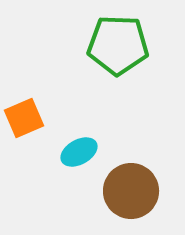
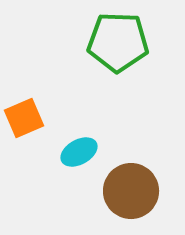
green pentagon: moved 3 px up
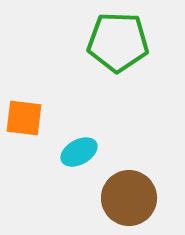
orange square: rotated 30 degrees clockwise
brown circle: moved 2 px left, 7 px down
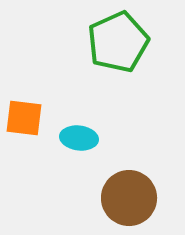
green pentagon: rotated 26 degrees counterclockwise
cyan ellipse: moved 14 px up; rotated 36 degrees clockwise
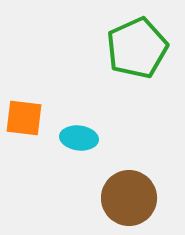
green pentagon: moved 19 px right, 6 px down
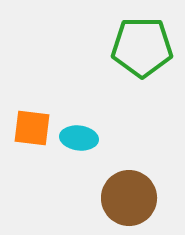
green pentagon: moved 5 px right, 1 px up; rotated 24 degrees clockwise
orange square: moved 8 px right, 10 px down
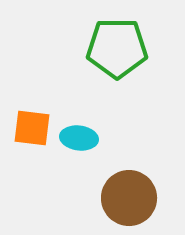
green pentagon: moved 25 px left, 1 px down
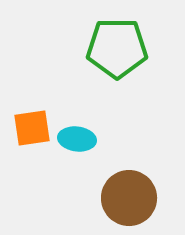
orange square: rotated 15 degrees counterclockwise
cyan ellipse: moved 2 px left, 1 px down
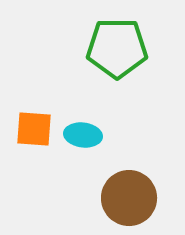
orange square: moved 2 px right, 1 px down; rotated 12 degrees clockwise
cyan ellipse: moved 6 px right, 4 px up
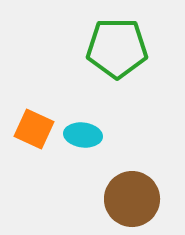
orange square: rotated 21 degrees clockwise
brown circle: moved 3 px right, 1 px down
